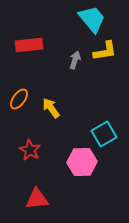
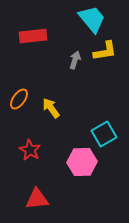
red rectangle: moved 4 px right, 9 px up
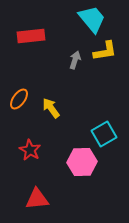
red rectangle: moved 2 px left
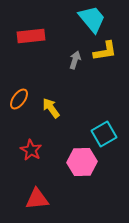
red star: moved 1 px right
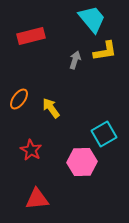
red rectangle: rotated 8 degrees counterclockwise
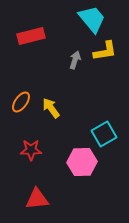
orange ellipse: moved 2 px right, 3 px down
red star: rotated 30 degrees counterclockwise
